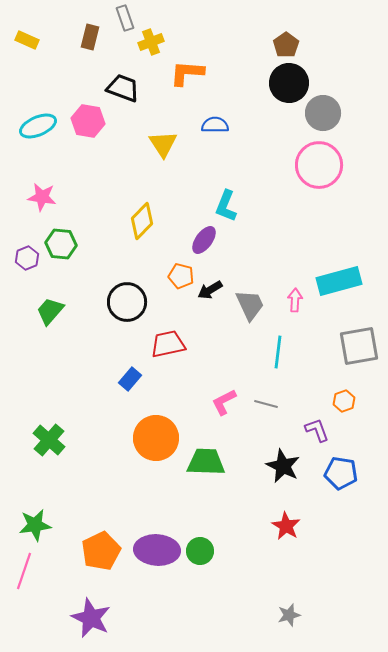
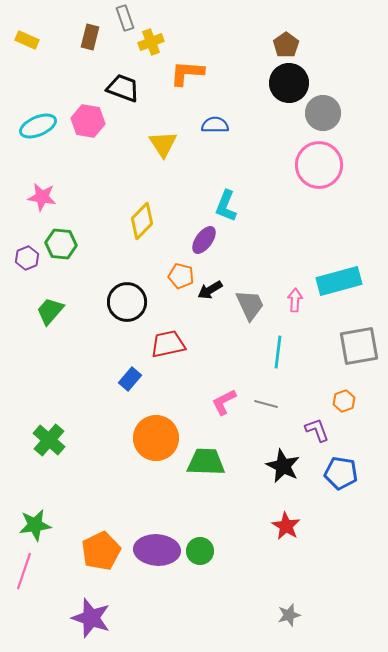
purple star at (91, 618): rotated 6 degrees counterclockwise
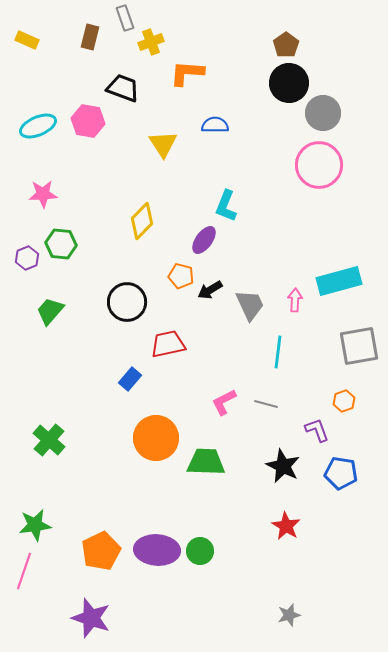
pink star at (42, 197): moved 1 px right, 3 px up; rotated 12 degrees counterclockwise
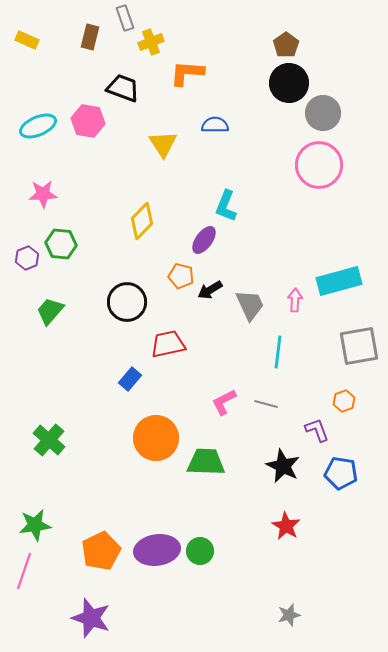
purple ellipse at (157, 550): rotated 12 degrees counterclockwise
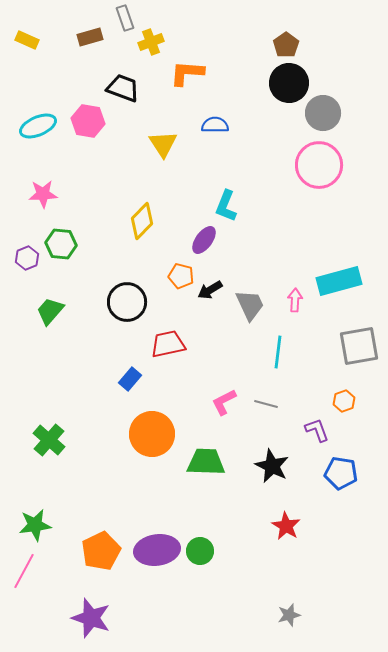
brown rectangle at (90, 37): rotated 60 degrees clockwise
orange circle at (156, 438): moved 4 px left, 4 px up
black star at (283, 466): moved 11 px left
pink line at (24, 571): rotated 9 degrees clockwise
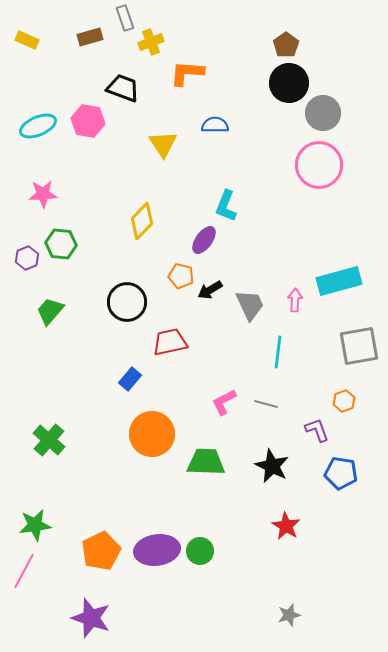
red trapezoid at (168, 344): moved 2 px right, 2 px up
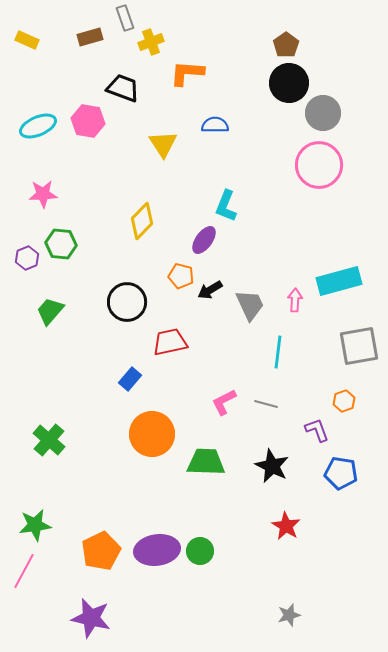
purple star at (91, 618): rotated 6 degrees counterclockwise
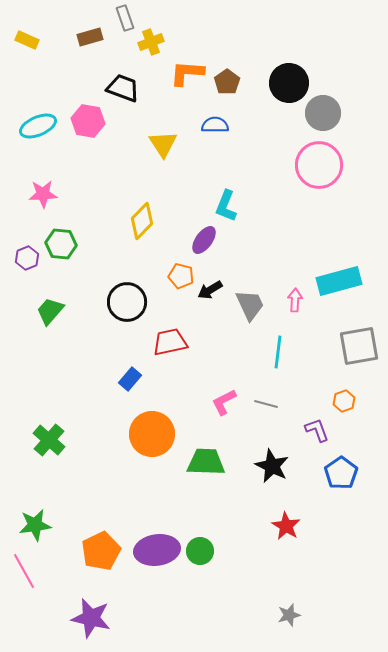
brown pentagon at (286, 45): moved 59 px left, 37 px down
blue pentagon at (341, 473): rotated 28 degrees clockwise
pink line at (24, 571): rotated 57 degrees counterclockwise
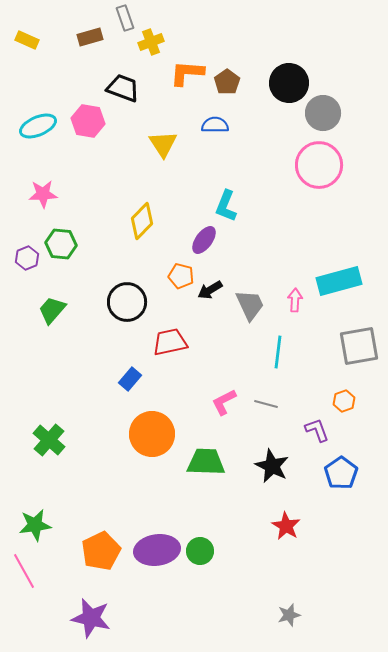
green trapezoid at (50, 311): moved 2 px right, 1 px up
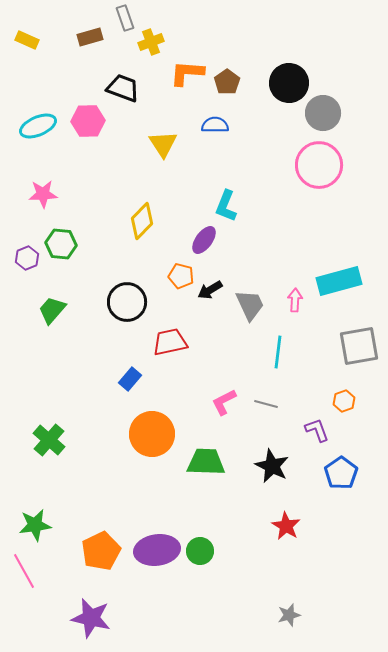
pink hexagon at (88, 121): rotated 12 degrees counterclockwise
